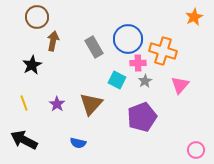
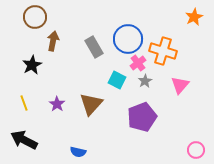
brown circle: moved 2 px left
pink cross: rotated 35 degrees counterclockwise
blue semicircle: moved 9 px down
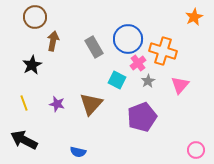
gray star: moved 3 px right
purple star: rotated 21 degrees counterclockwise
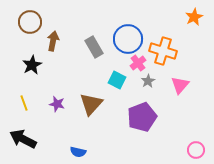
brown circle: moved 5 px left, 5 px down
black arrow: moved 1 px left, 1 px up
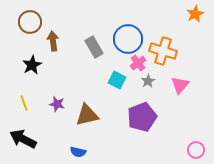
orange star: moved 1 px right, 3 px up
brown arrow: rotated 18 degrees counterclockwise
brown triangle: moved 4 px left, 11 px down; rotated 35 degrees clockwise
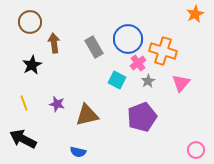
brown arrow: moved 1 px right, 2 px down
pink triangle: moved 1 px right, 2 px up
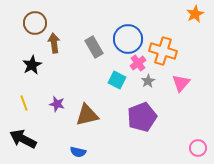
brown circle: moved 5 px right, 1 px down
pink circle: moved 2 px right, 2 px up
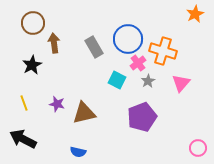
brown circle: moved 2 px left
brown triangle: moved 3 px left, 2 px up
